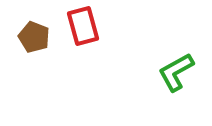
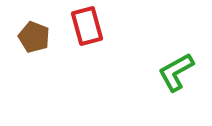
red rectangle: moved 4 px right
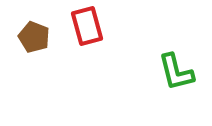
green L-shape: rotated 75 degrees counterclockwise
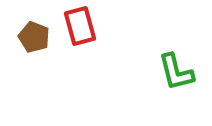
red rectangle: moved 7 px left
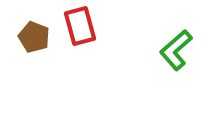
green L-shape: moved 22 px up; rotated 63 degrees clockwise
